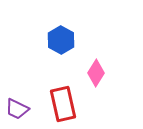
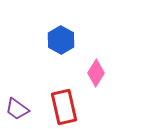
red rectangle: moved 1 px right, 3 px down
purple trapezoid: rotated 10 degrees clockwise
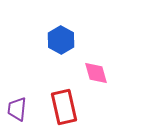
pink diamond: rotated 48 degrees counterclockwise
purple trapezoid: rotated 60 degrees clockwise
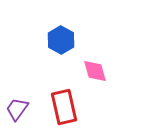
pink diamond: moved 1 px left, 2 px up
purple trapezoid: rotated 30 degrees clockwise
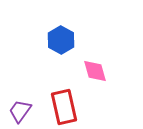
purple trapezoid: moved 3 px right, 2 px down
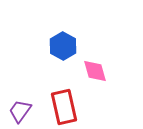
blue hexagon: moved 2 px right, 6 px down
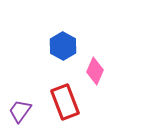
pink diamond: rotated 40 degrees clockwise
red rectangle: moved 1 px right, 5 px up; rotated 8 degrees counterclockwise
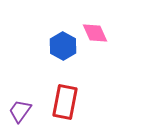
pink diamond: moved 38 px up; rotated 48 degrees counterclockwise
red rectangle: rotated 32 degrees clockwise
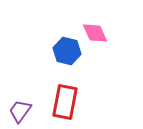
blue hexagon: moved 4 px right, 5 px down; rotated 16 degrees counterclockwise
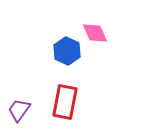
blue hexagon: rotated 12 degrees clockwise
purple trapezoid: moved 1 px left, 1 px up
